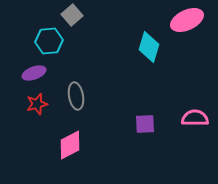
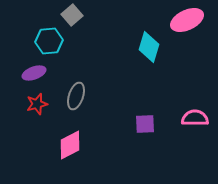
gray ellipse: rotated 28 degrees clockwise
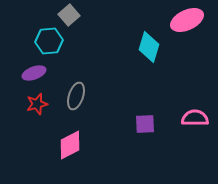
gray square: moved 3 px left
